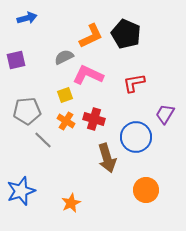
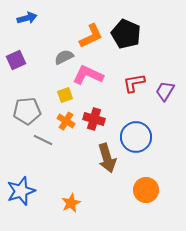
purple square: rotated 12 degrees counterclockwise
purple trapezoid: moved 23 px up
gray line: rotated 18 degrees counterclockwise
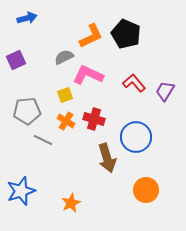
red L-shape: rotated 60 degrees clockwise
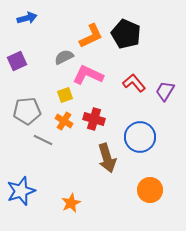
purple square: moved 1 px right, 1 px down
orange cross: moved 2 px left
blue circle: moved 4 px right
orange circle: moved 4 px right
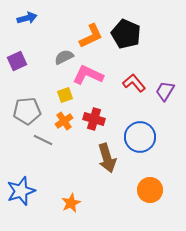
orange cross: rotated 24 degrees clockwise
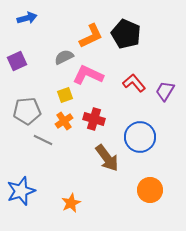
brown arrow: rotated 20 degrees counterclockwise
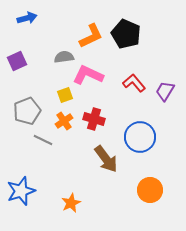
gray semicircle: rotated 18 degrees clockwise
gray pentagon: rotated 16 degrees counterclockwise
brown arrow: moved 1 px left, 1 px down
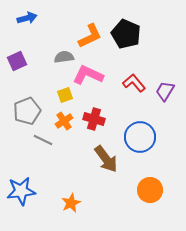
orange L-shape: moved 1 px left
blue star: rotated 12 degrees clockwise
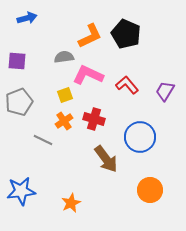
purple square: rotated 30 degrees clockwise
red L-shape: moved 7 px left, 2 px down
gray pentagon: moved 8 px left, 9 px up
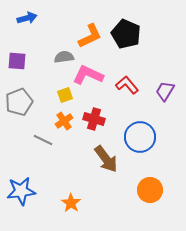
orange star: rotated 12 degrees counterclockwise
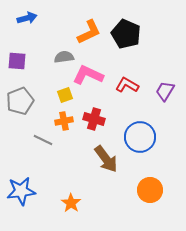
orange L-shape: moved 1 px left, 4 px up
red L-shape: rotated 20 degrees counterclockwise
gray pentagon: moved 1 px right, 1 px up
orange cross: rotated 24 degrees clockwise
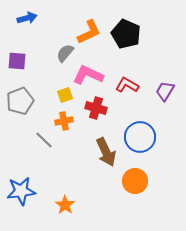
gray semicircle: moved 1 px right, 4 px up; rotated 42 degrees counterclockwise
red cross: moved 2 px right, 11 px up
gray line: moved 1 px right; rotated 18 degrees clockwise
brown arrow: moved 7 px up; rotated 12 degrees clockwise
orange circle: moved 15 px left, 9 px up
orange star: moved 6 px left, 2 px down
